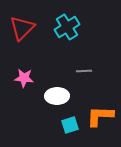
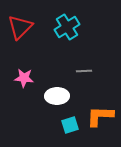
red triangle: moved 2 px left, 1 px up
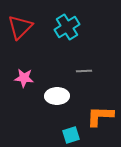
cyan square: moved 1 px right, 10 px down
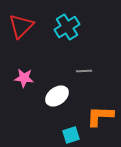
red triangle: moved 1 px right, 1 px up
white ellipse: rotated 35 degrees counterclockwise
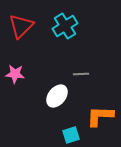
cyan cross: moved 2 px left, 1 px up
gray line: moved 3 px left, 3 px down
pink star: moved 9 px left, 4 px up
white ellipse: rotated 15 degrees counterclockwise
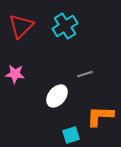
gray line: moved 4 px right; rotated 14 degrees counterclockwise
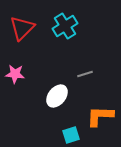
red triangle: moved 1 px right, 2 px down
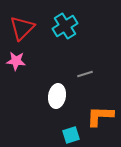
pink star: moved 1 px right, 13 px up
white ellipse: rotated 30 degrees counterclockwise
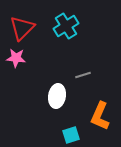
cyan cross: moved 1 px right
pink star: moved 3 px up
gray line: moved 2 px left, 1 px down
orange L-shape: rotated 68 degrees counterclockwise
